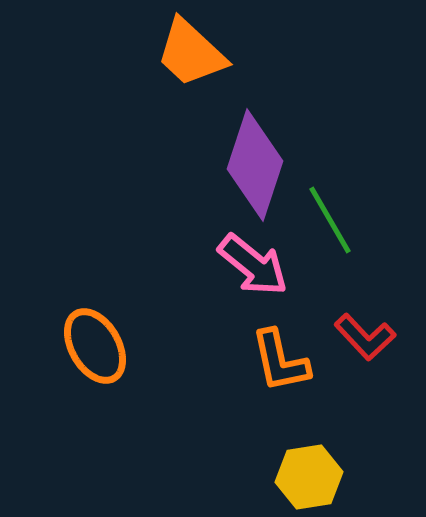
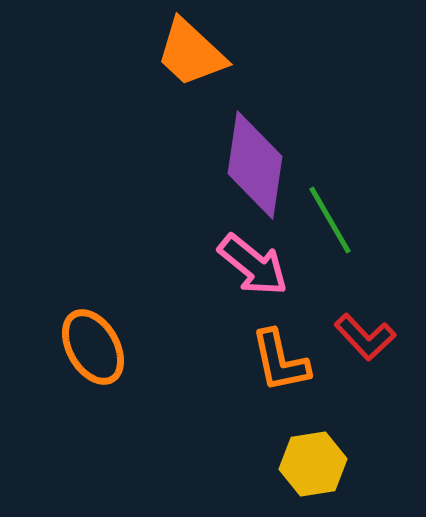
purple diamond: rotated 10 degrees counterclockwise
orange ellipse: moved 2 px left, 1 px down
yellow hexagon: moved 4 px right, 13 px up
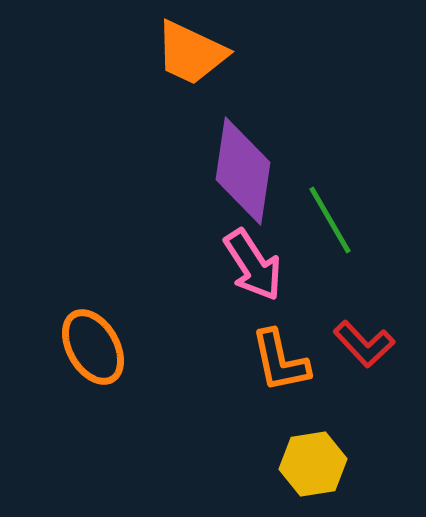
orange trapezoid: rotated 18 degrees counterclockwise
purple diamond: moved 12 px left, 6 px down
pink arrow: rotated 18 degrees clockwise
red L-shape: moved 1 px left, 7 px down
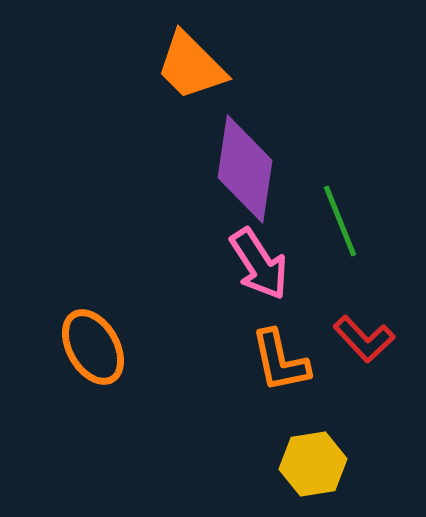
orange trapezoid: moved 13 px down; rotated 20 degrees clockwise
purple diamond: moved 2 px right, 2 px up
green line: moved 10 px right, 1 px down; rotated 8 degrees clockwise
pink arrow: moved 6 px right, 1 px up
red L-shape: moved 5 px up
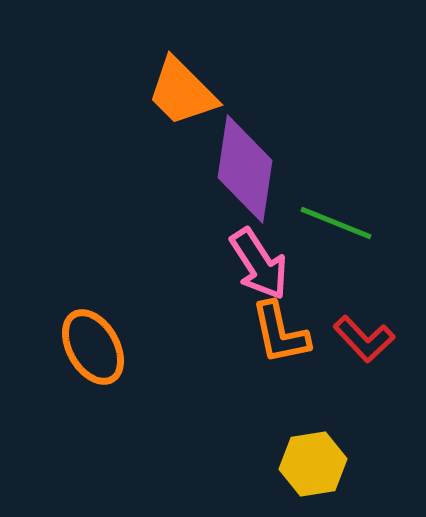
orange trapezoid: moved 9 px left, 26 px down
green line: moved 4 px left, 2 px down; rotated 46 degrees counterclockwise
orange L-shape: moved 28 px up
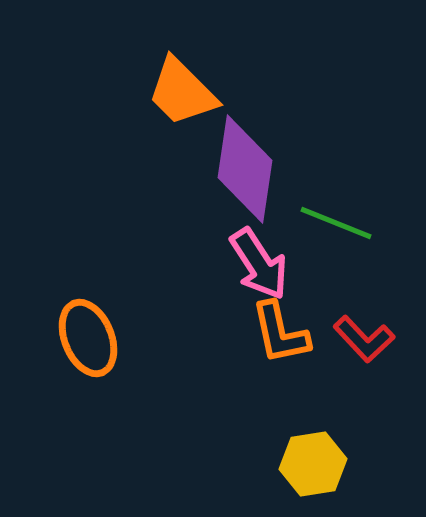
orange ellipse: moved 5 px left, 9 px up; rotated 8 degrees clockwise
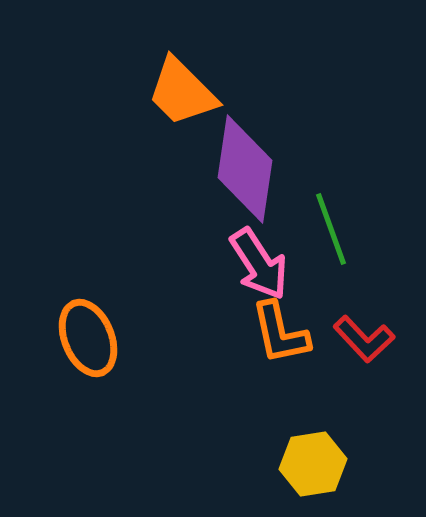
green line: moved 5 px left, 6 px down; rotated 48 degrees clockwise
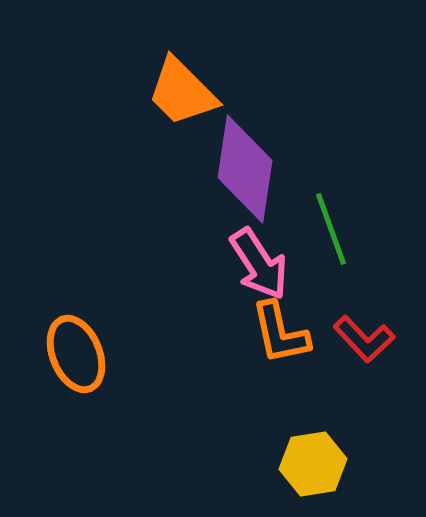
orange ellipse: moved 12 px left, 16 px down
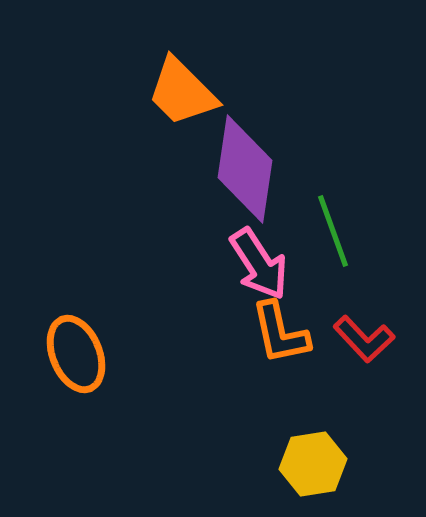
green line: moved 2 px right, 2 px down
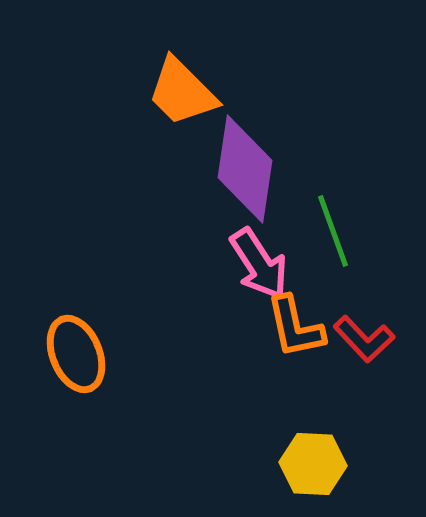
orange L-shape: moved 15 px right, 6 px up
yellow hexagon: rotated 12 degrees clockwise
